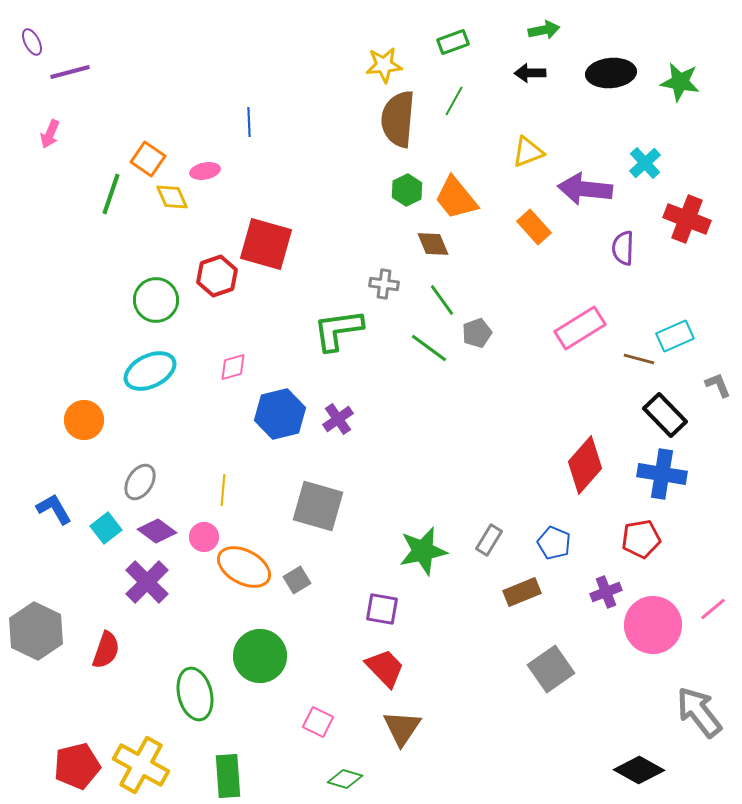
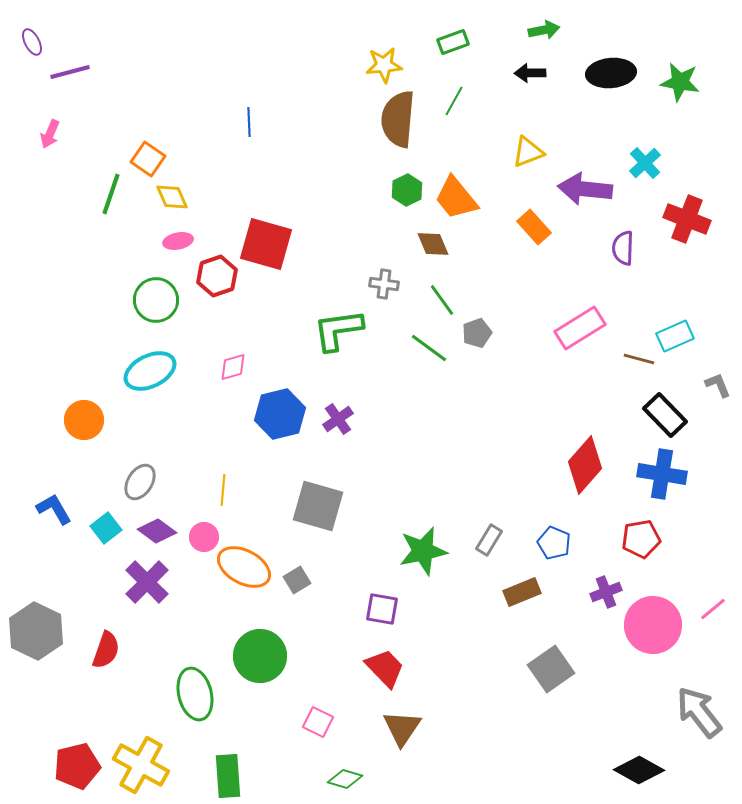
pink ellipse at (205, 171): moved 27 px left, 70 px down
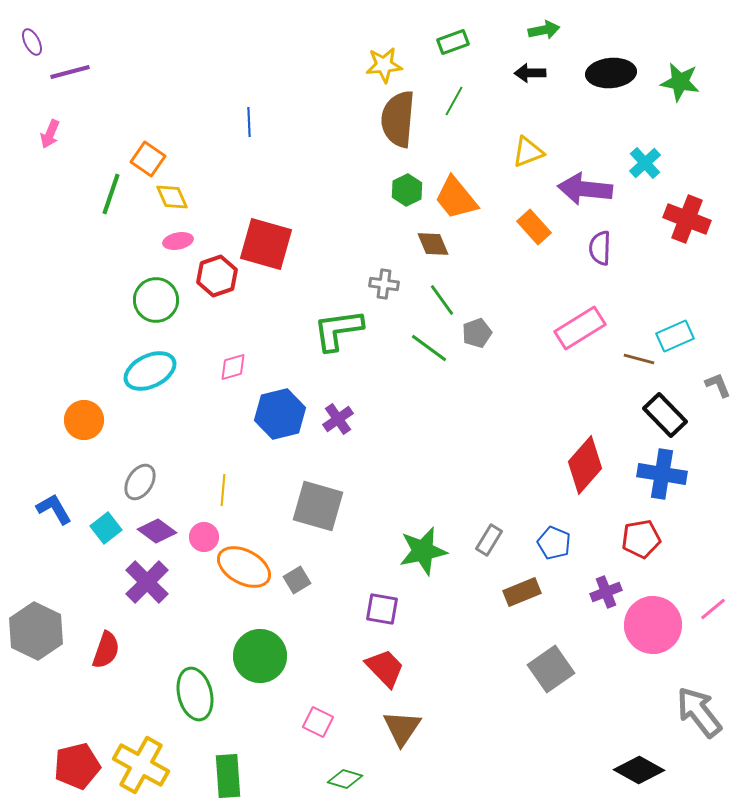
purple semicircle at (623, 248): moved 23 px left
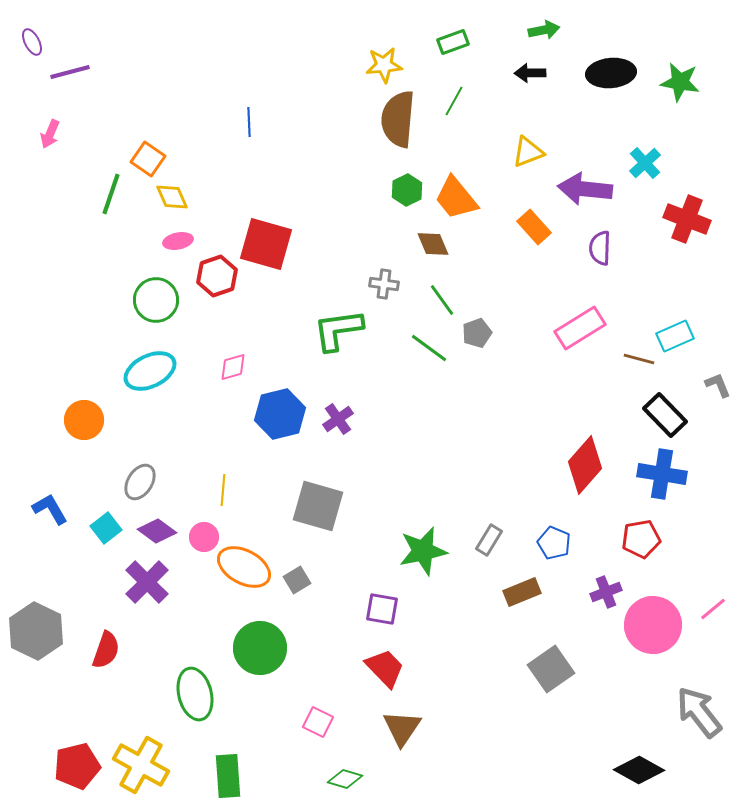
blue L-shape at (54, 509): moved 4 px left
green circle at (260, 656): moved 8 px up
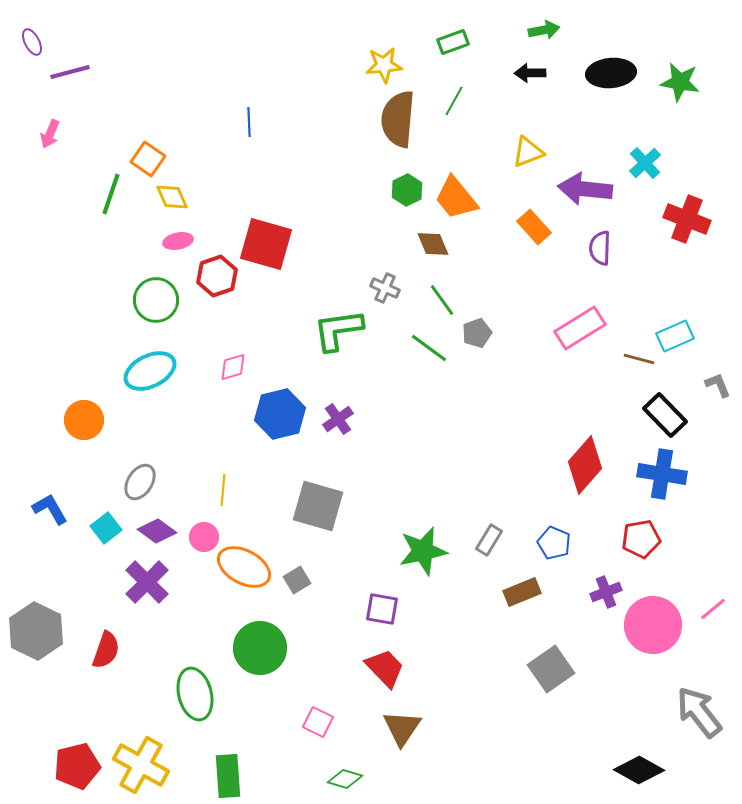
gray cross at (384, 284): moved 1 px right, 4 px down; rotated 16 degrees clockwise
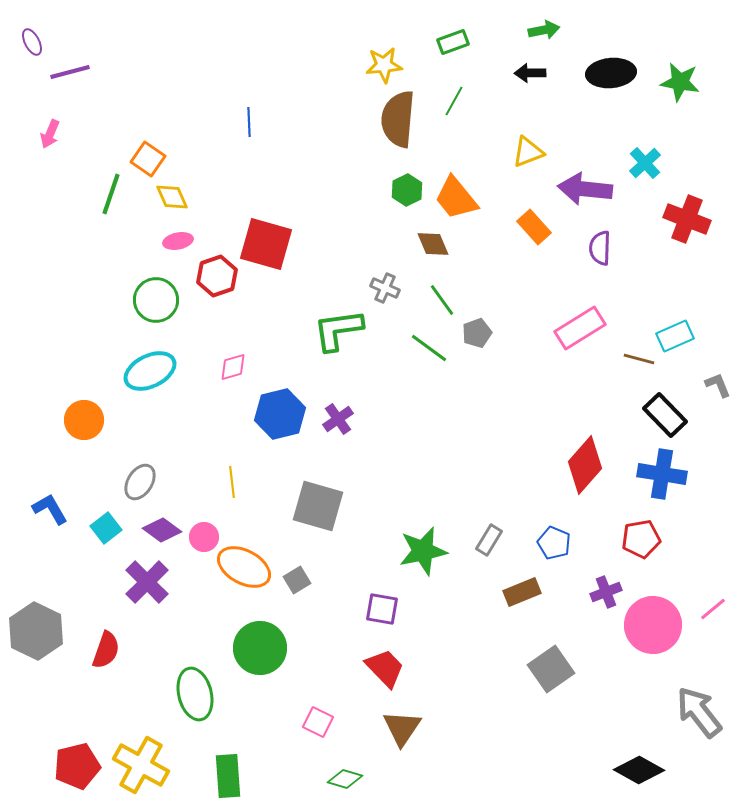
yellow line at (223, 490): moved 9 px right, 8 px up; rotated 12 degrees counterclockwise
purple diamond at (157, 531): moved 5 px right, 1 px up
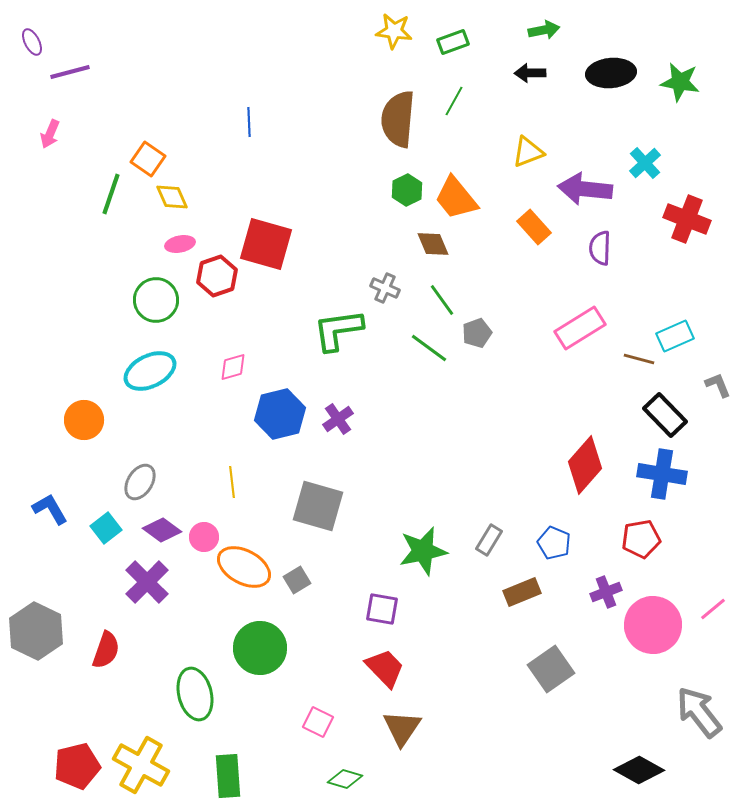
yellow star at (384, 65): moved 10 px right, 34 px up; rotated 12 degrees clockwise
pink ellipse at (178, 241): moved 2 px right, 3 px down
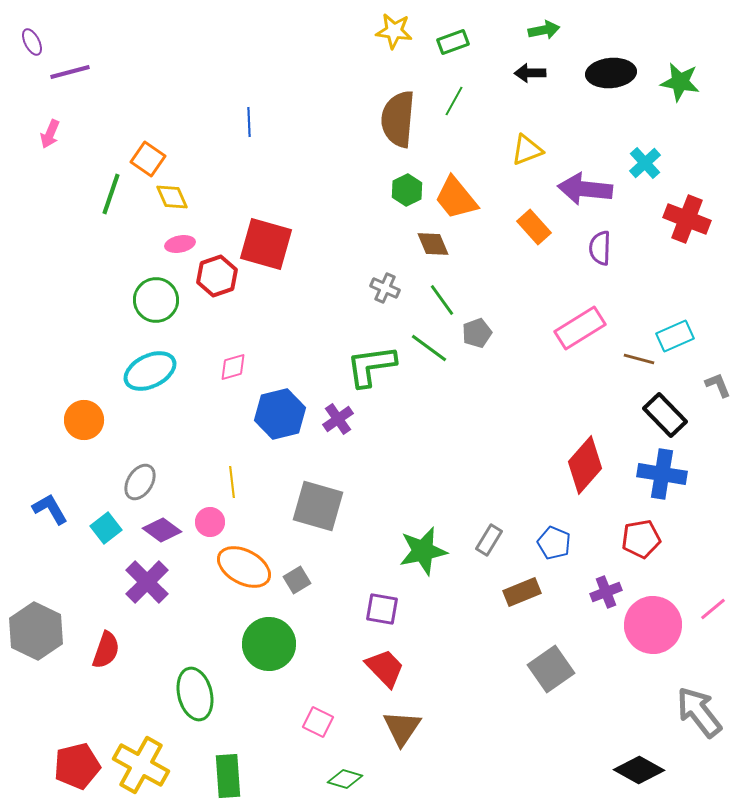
yellow triangle at (528, 152): moved 1 px left, 2 px up
green L-shape at (338, 330): moved 33 px right, 36 px down
pink circle at (204, 537): moved 6 px right, 15 px up
green circle at (260, 648): moved 9 px right, 4 px up
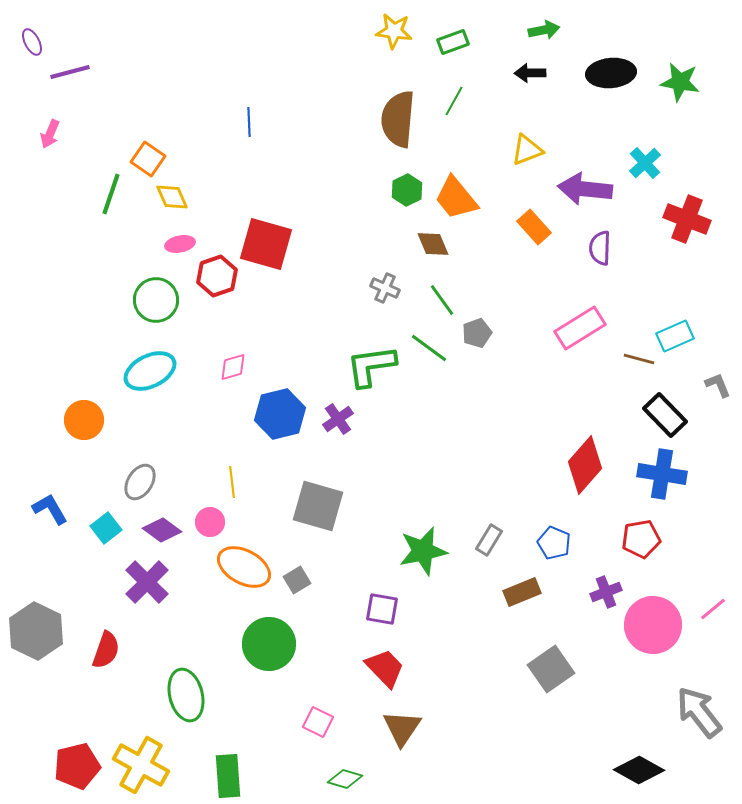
green ellipse at (195, 694): moved 9 px left, 1 px down
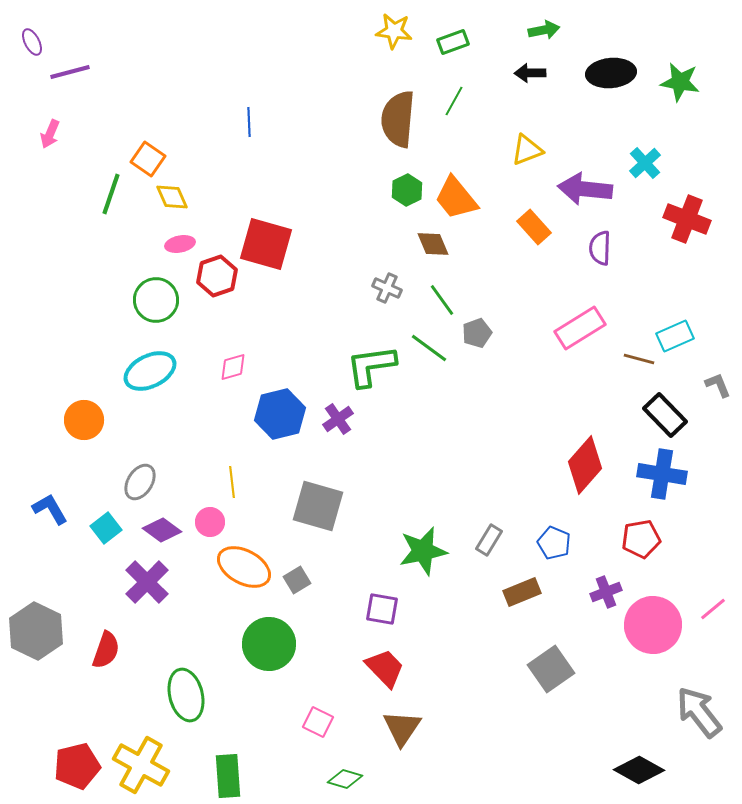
gray cross at (385, 288): moved 2 px right
